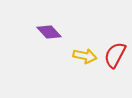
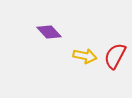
red semicircle: moved 1 px down
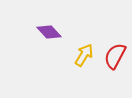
yellow arrow: moved 1 px left, 1 px up; rotated 70 degrees counterclockwise
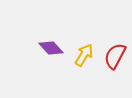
purple diamond: moved 2 px right, 16 px down
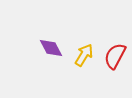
purple diamond: rotated 15 degrees clockwise
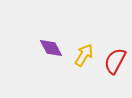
red semicircle: moved 5 px down
